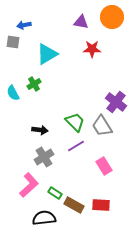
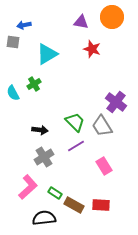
red star: rotated 18 degrees clockwise
pink L-shape: moved 1 px left, 2 px down
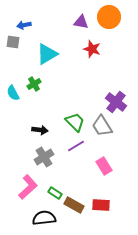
orange circle: moved 3 px left
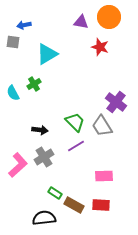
red star: moved 8 px right, 2 px up
pink rectangle: moved 10 px down; rotated 60 degrees counterclockwise
pink L-shape: moved 10 px left, 22 px up
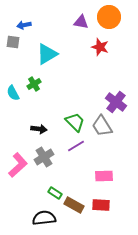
black arrow: moved 1 px left, 1 px up
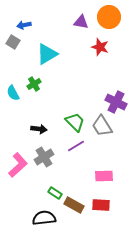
gray square: rotated 24 degrees clockwise
purple cross: rotated 10 degrees counterclockwise
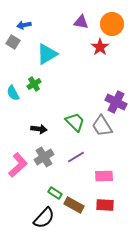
orange circle: moved 3 px right, 7 px down
red star: rotated 18 degrees clockwise
purple line: moved 11 px down
red rectangle: moved 4 px right
black semicircle: rotated 140 degrees clockwise
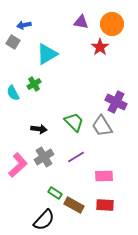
green trapezoid: moved 1 px left
black semicircle: moved 2 px down
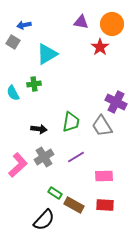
green cross: rotated 24 degrees clockwise
green trapezoid: moved 3 px left; rotated 55 degrees clockwise
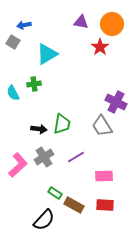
green trapezoid: moved 9 px left, 2 px down
